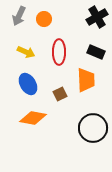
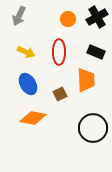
orange circle: moved 24 px right
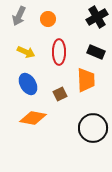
orange circle: moved 20 px left
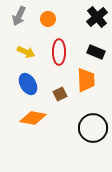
black cross: rotated 10 degrees counterclockwise
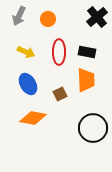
black rectangle: moved 9 px left; rotated 12 degrees counterclockwise
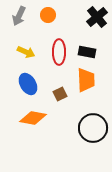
orange circle: moved 4 px up
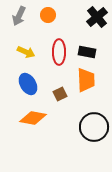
black circle: moved 1 px right, 1 px up
